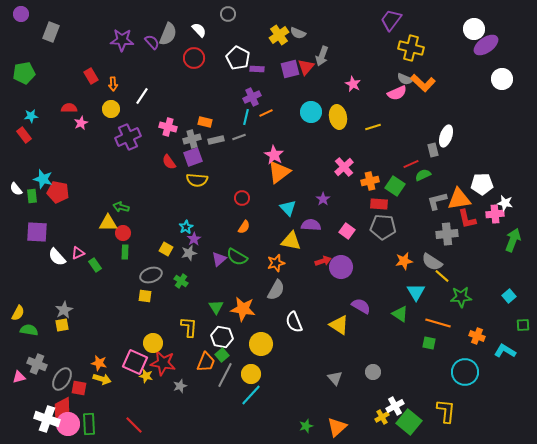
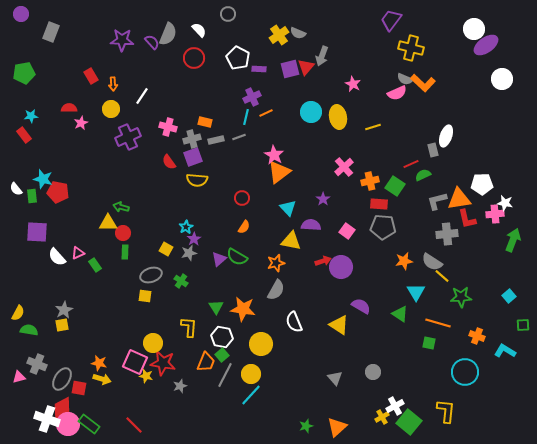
purple rectangle at (257, 69): moved 2 px right
green rectangle at (89, 424): rotated 50 degrees counterclockwise
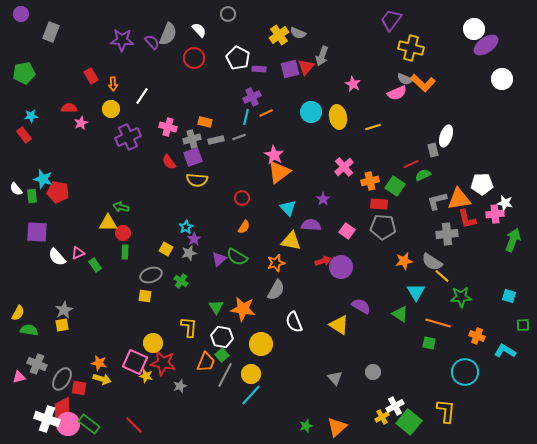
cyan square at (509, 296): rotated 32 degrees counterclockwise
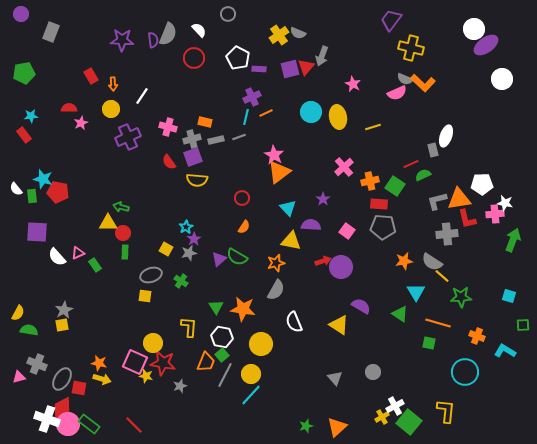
purple semicircle at (152, 42): moved 1 px right, 2 px up; rotated 35 degrees clockwise
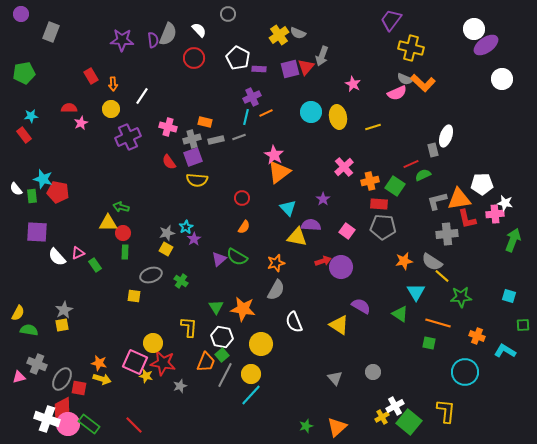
yellow triangle at (291, 241): moved 6 px right, 4 px up
gray star at (189, 253): moved 22 px left, 20 px up
yellow square at (145, 296): moved 11 px left
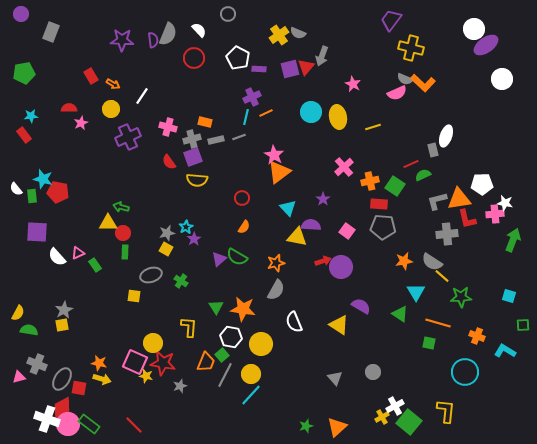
orange arrow at (113, 84): rotated 56 degrees counterclockwise
white hexagon at (222, 337): moved 9 px right
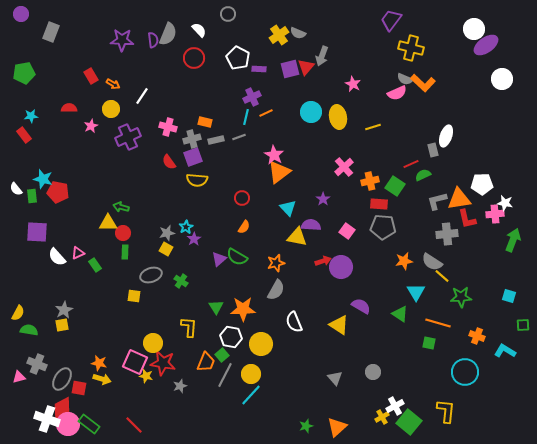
pink star at (81, 123): moved 10 px right, 3 px down
orange star at (243, 309): rotated 10 degrees counterclockwise
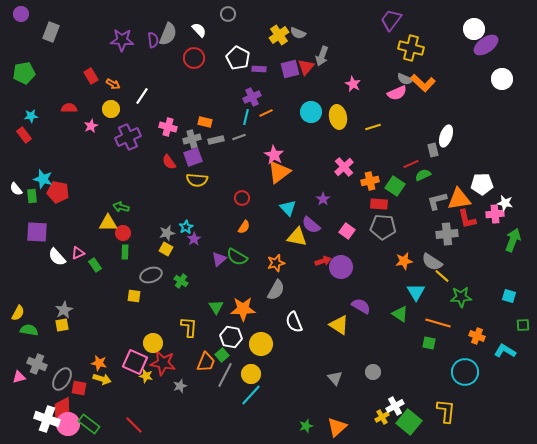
purple semicircle at (311, 225): rotated 144 degrees counterclockwise
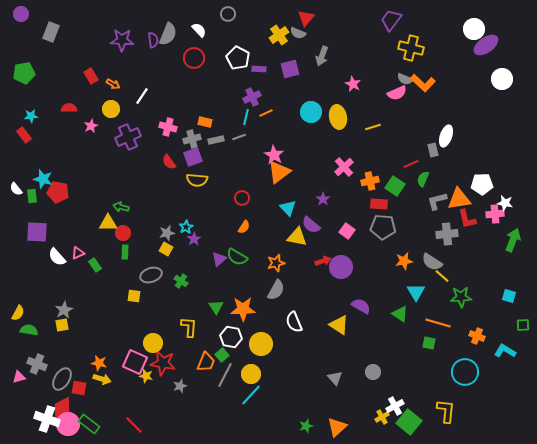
red triangle at (306, 67): moved 49 px up
green semicircle at (423, 175): moved 4 px down; rotated 42 degrees counterclockwise
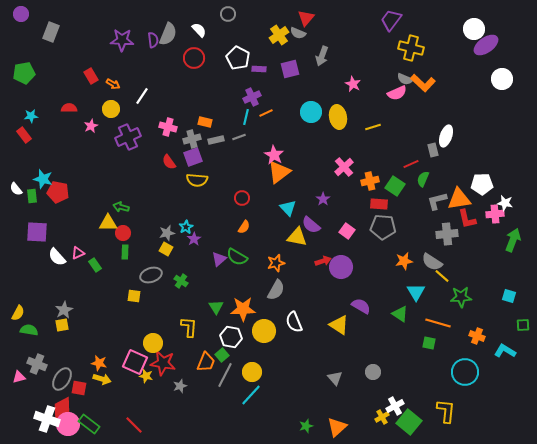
yellow circle at (261, 344): moved 3 px right, 13 px up
yellow circle at (251, 374): moved 1 px right, 2 px up
